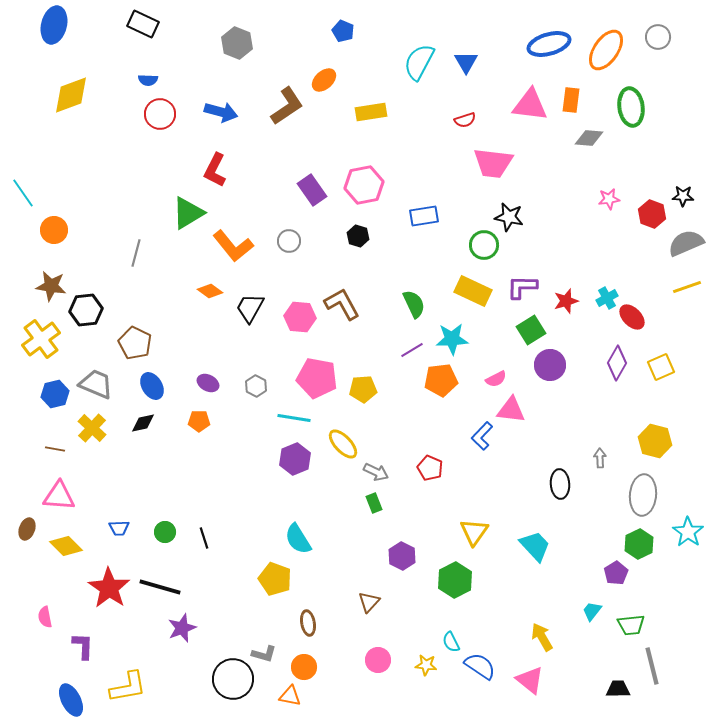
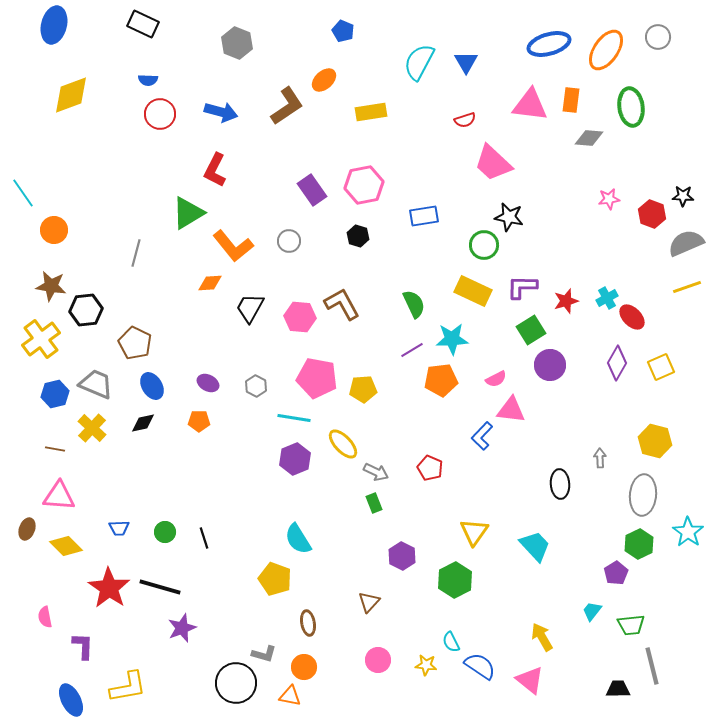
pink trapezoid at (493, 163): rotated 36 degrees clockwise
orange diamond at (210, 291): moved 8 px up; rotated 40 degrees counterclockwise
black circle at (233, 679): moved 3 px right, 4 px down
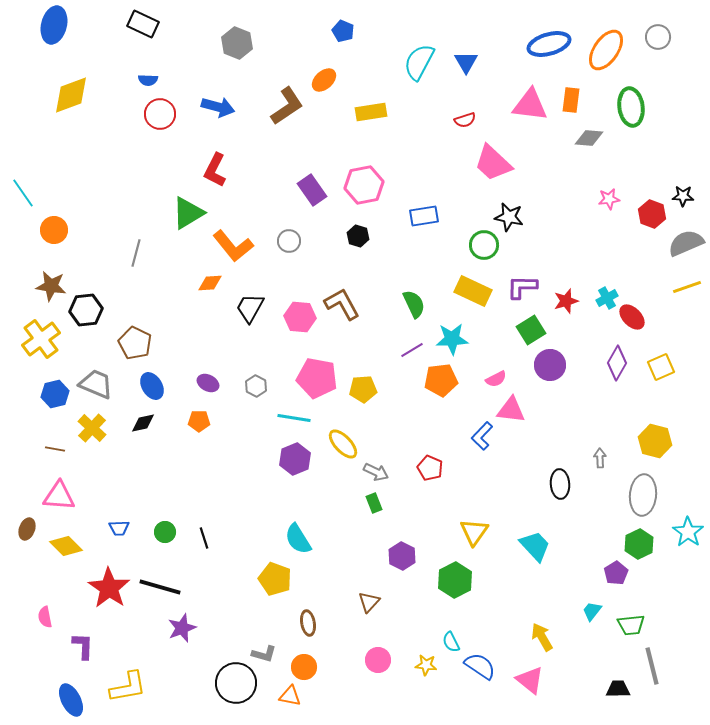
blue arrow at (221, 112): moved 3 px left, 5 px up
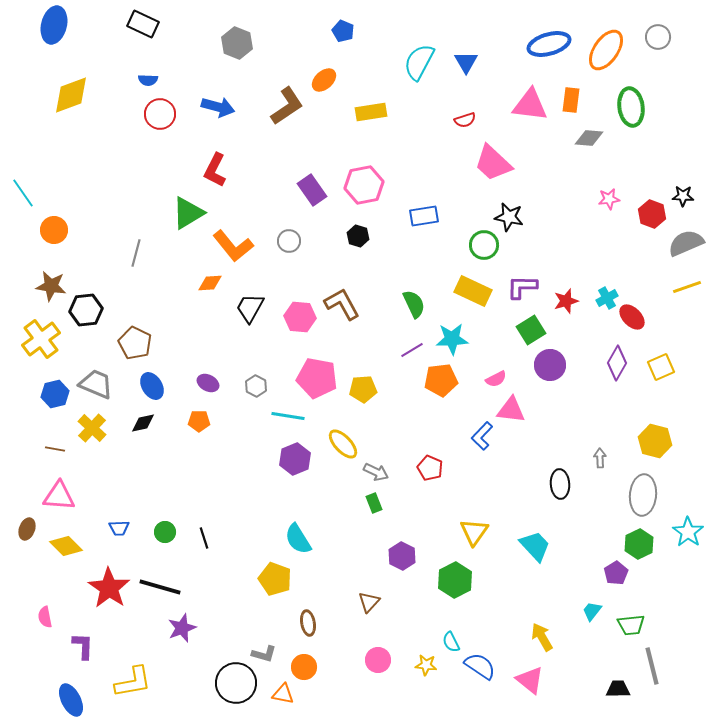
cyan line at (294, 418): moved 6 px left, 2 px up
yellow L-shape at (128, 687): moved 5 px right, 5 px up
orange triangle at (290, 696): moved 7 px left, 2 px up
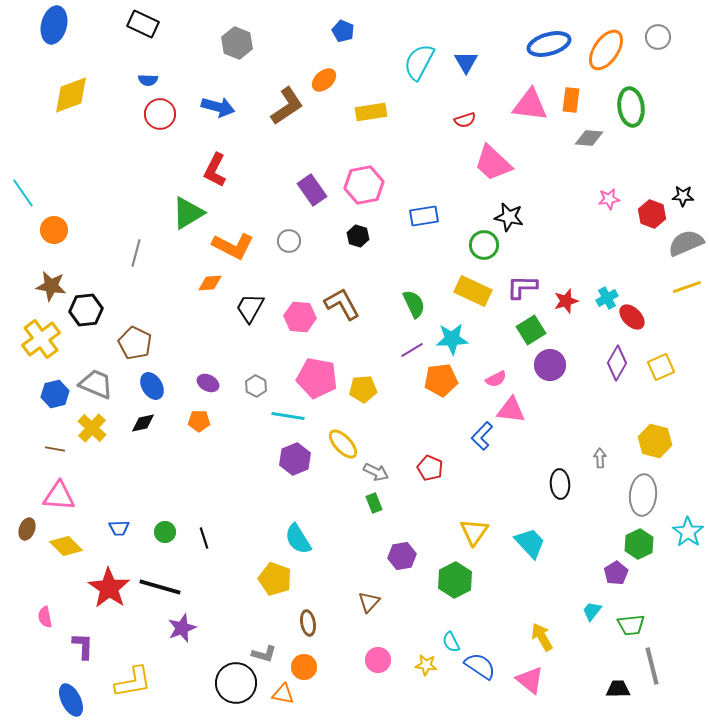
orange L-shape at (233, 246): rotated 24 degrees counterclockwise
cyan trapezoid at (535, 546): moved 5 px left, 3 px up
purple hexagon at (402, 556): rotated 24 degrees clockwise
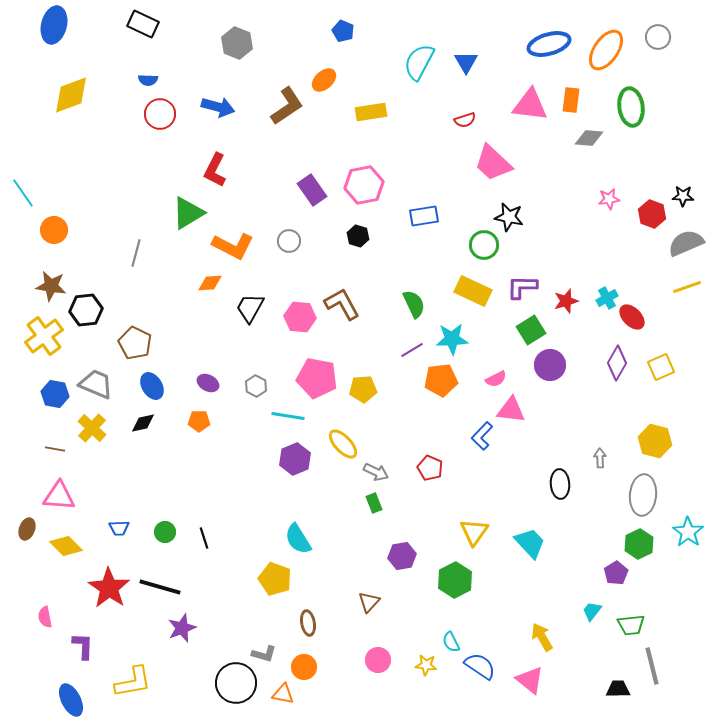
yellow cross at (41, 339): moved 3 px right, 3 px up
blue hexagon at (55, 394): rotated 24 degrees clockwise
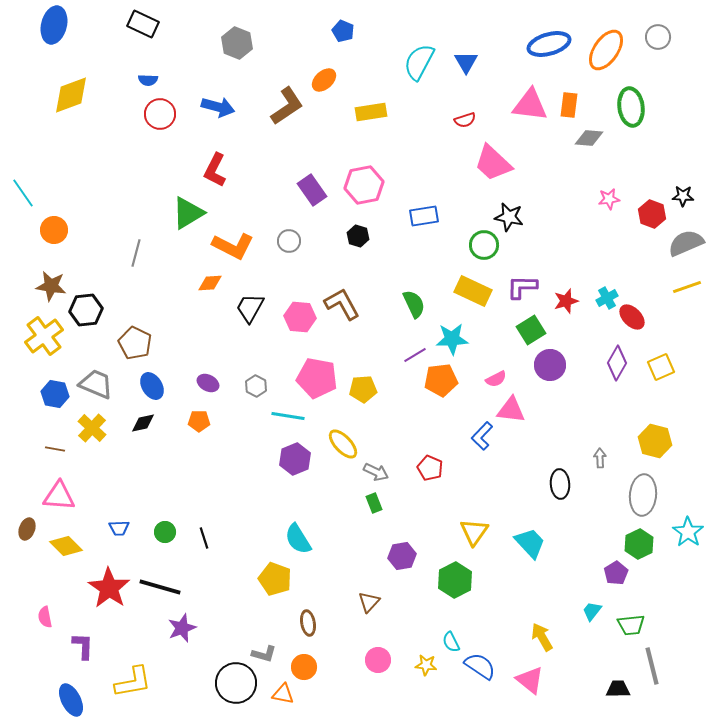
orange rectangle at (571, 100): moved 2 px left, 5 px down
purple line at (412, 350): moved 3 px right, 5 px down
